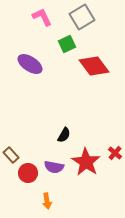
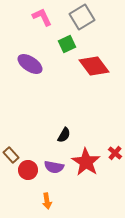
red circle: moved 3 px up
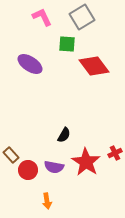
green square: rotated 30 degrees clockwise
red cross: rotated 24 degrees clockwise
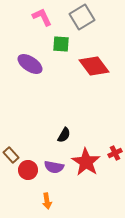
green square: moved 6 px left
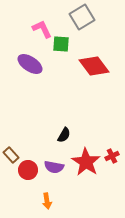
pink L-shape: moved 12 px down
red cross: moved 3 px left, 3 px down
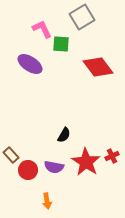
red diamond: moved 4 px right, 1 px down
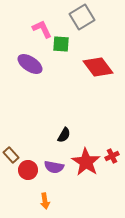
orange arrow: moved 2 px left
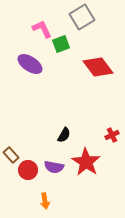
green square: rotated 24 degrees counterclockwise
red cross: moved 21 px up
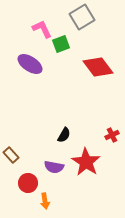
red circle: moved 13 px down
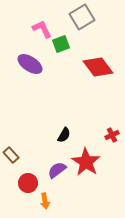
purple semicircle: moved 3 px right, 3 px down; rotated 132 degrees clockwise
